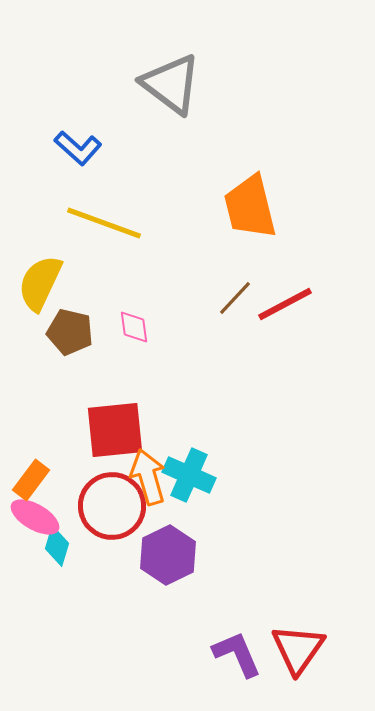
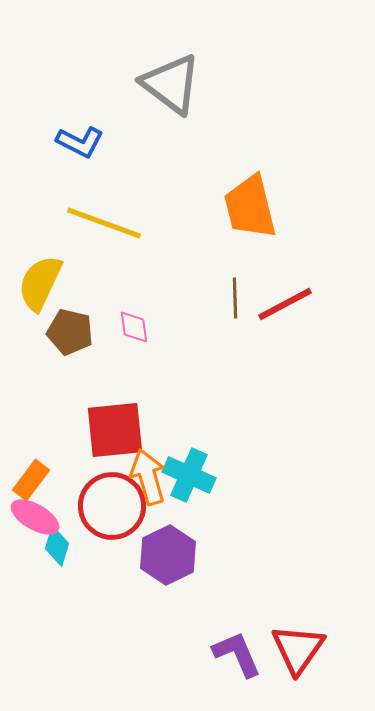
blue L-shape: moved 2 px right, 6 px up; rotated 15 degrees counterclockwise
brown line: rotated 45 degrees counterclockwise
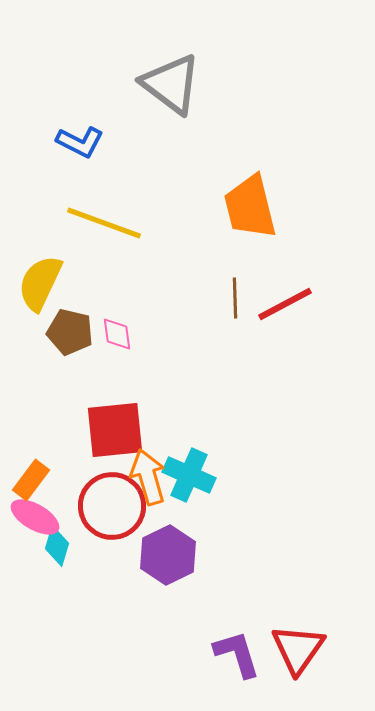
pink diamond: moved 17 px left, 7 px down
purple L-shape: rotated 6 degrees clockwise
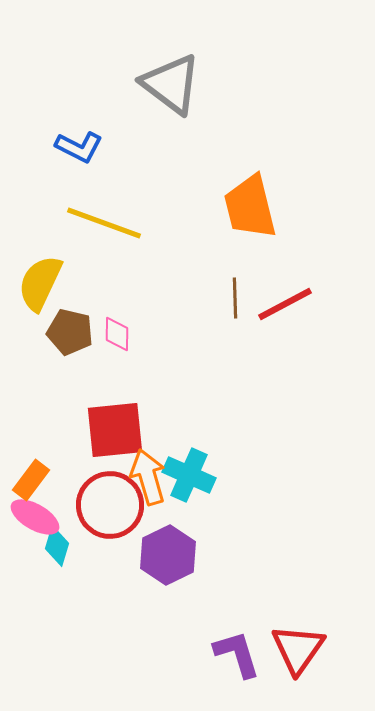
blue L-shape: moved 1 px left, 5 px down
pink diamond: rotated 9 degrees clockwise
red circle: moved 2 px left, 1 px up
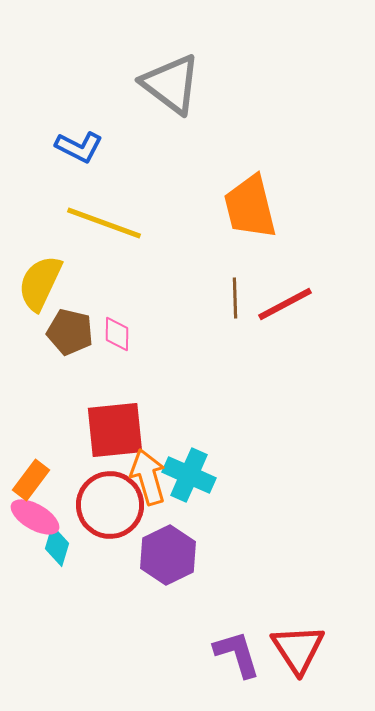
red triangle: rotated 8 degrees counterclockwise
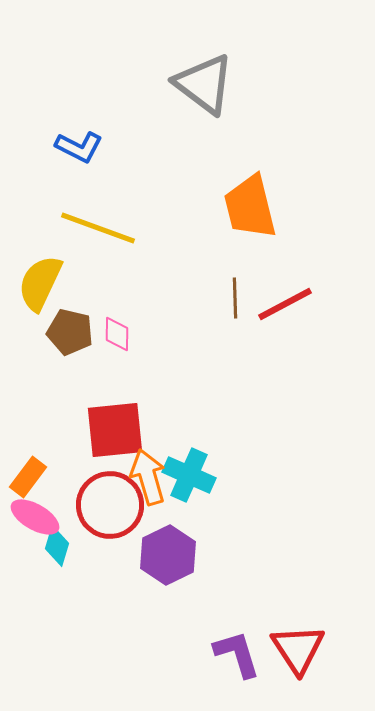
gray triangle: moved 33 px right
yellow line: moved 6 px left, 5 px down
orange rectangle: moved 3 px left, 3 px up
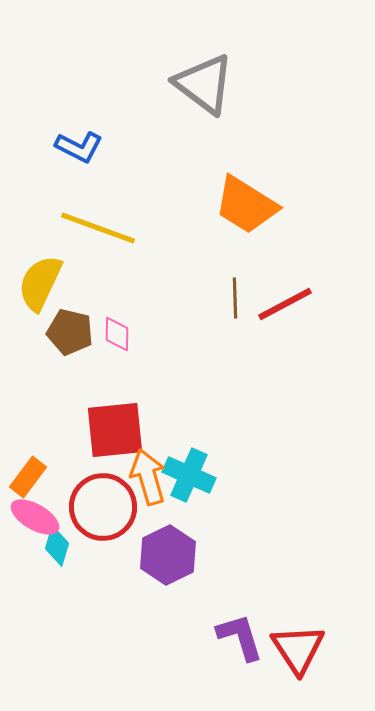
orange trapezoid: moved 4 px left, 2 px up; rotated 44 degrees counterclockwise
red circle: moved 7 px left, 2 px down
purple L-shape: moved 3 px right, 17 px up
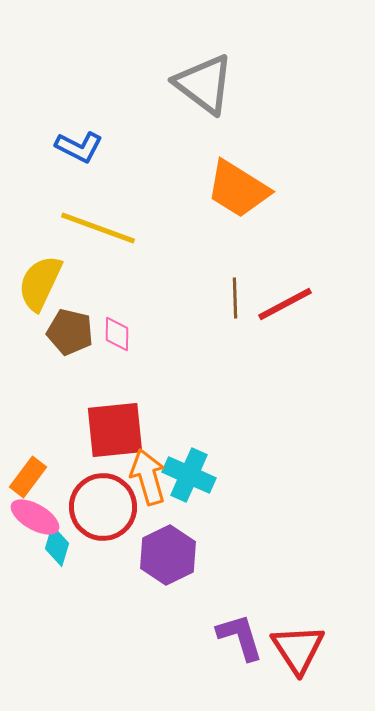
orange trapezoid: moved 8 px left, 16 px up
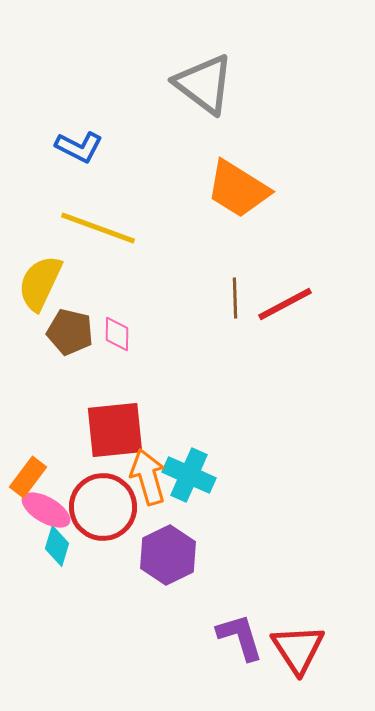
pink ellipse: moved 11 px right, 7 px up
